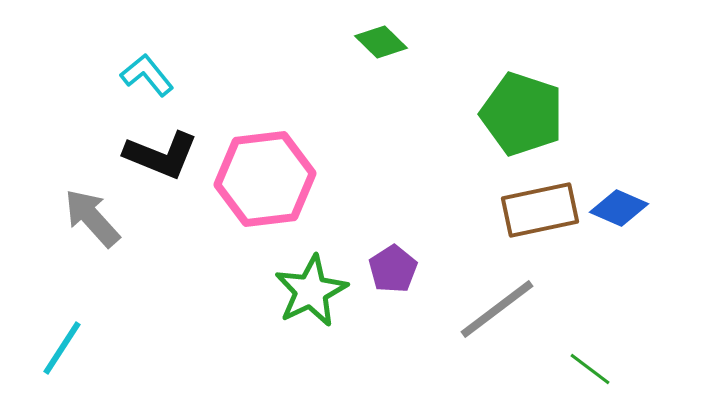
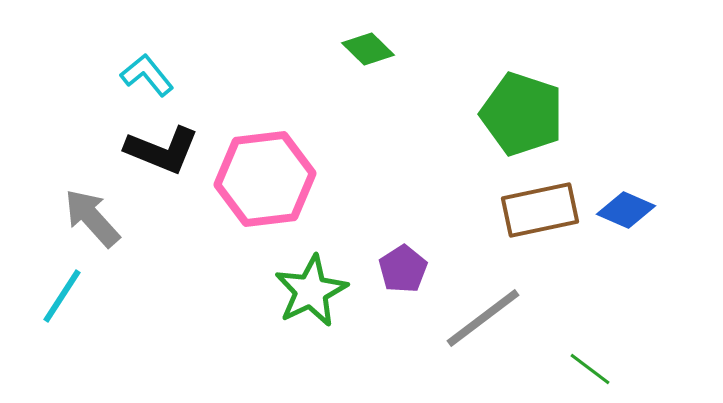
green diamond: moved 13 px left, 7 px down
black L-shape: moved 1 px right, 5 px up
blue diamond: moved 7 px right, 2 px down
purple pentagon: moved 10 px right
gray line: moved 14 px left, 9 px down
cyan line: moved 52 px up
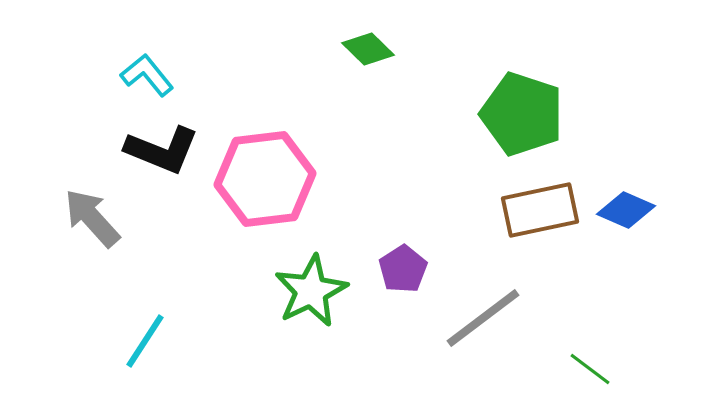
cyan line: moved 83 px right, 45 px down
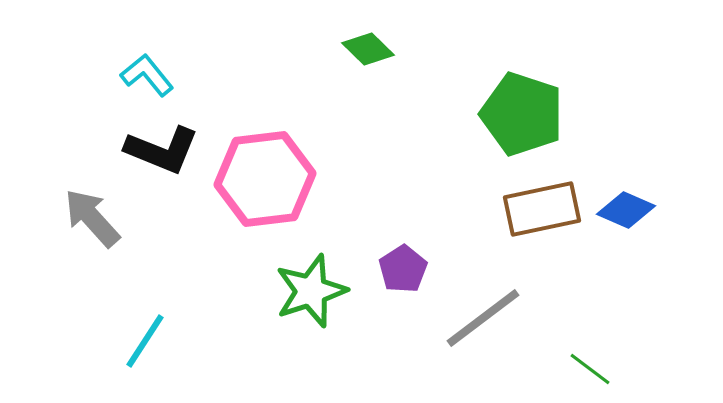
brown rectangle: moved 2 px right, 1 px up
green star: rotated 8 degrees clockwise
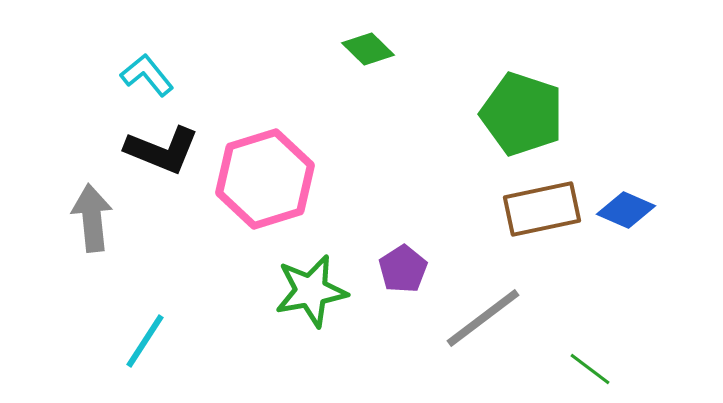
pink hexagon: rotated 10 degrees counterclockwise
gray arrow: rotated 36 degrees clockwise
green star: rotated 8 degrees clockwise
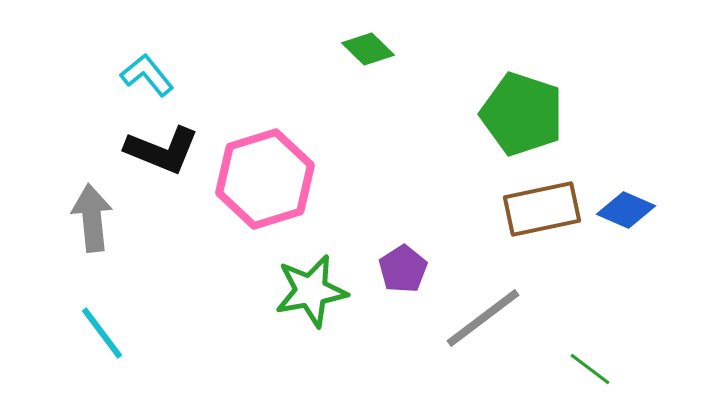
cyan line: moved 43 px left, 8 px up; rotated 70 degrees counterclockwise
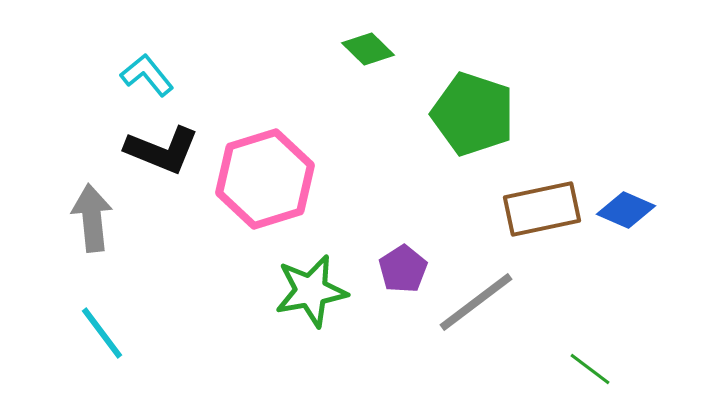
green pentagon: moved 49 px left
gray line: moved 7 px left, 16 px up
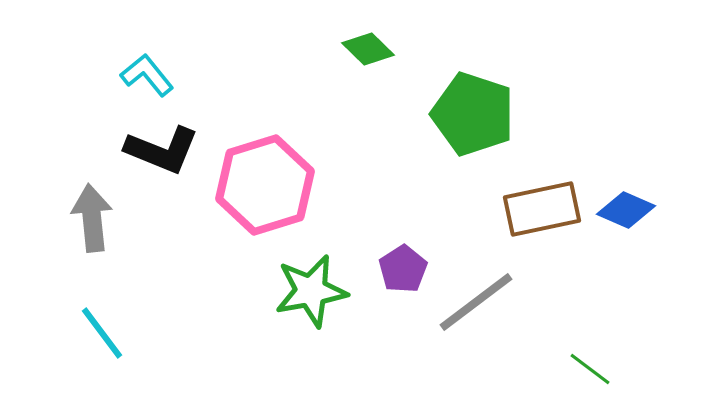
pink hexagon: moved 6 px down
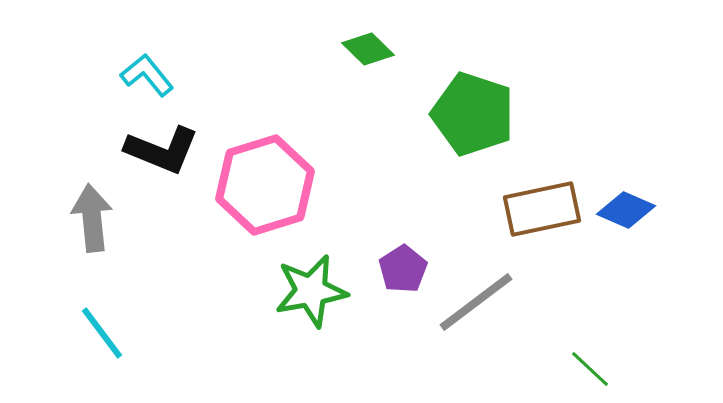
green line: rotated 6 degrees clockwise
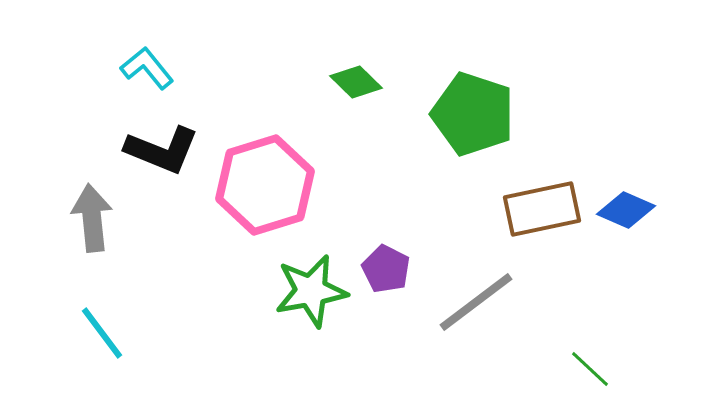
green diamond: moved 12 px left, 33 px down
cyan L-shape: moved 7 px up
purple pentagon: moved 17 px left; rotated 12 degrees counterclockwise
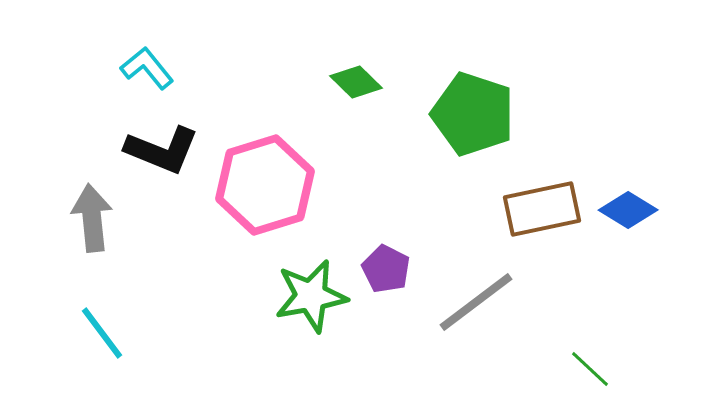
blue diamond: moved 2 px right; rotated 8 degrees clockwise
green star: moved 5 px down
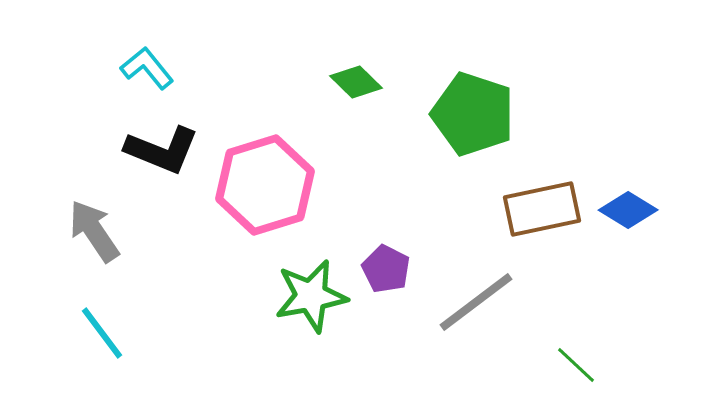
gray arrow: moved 2 px right, 13 px down; rotated 28 degrees counterclockwise
green line: moved 14 px left, 4 px up
